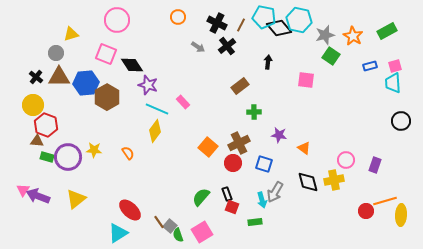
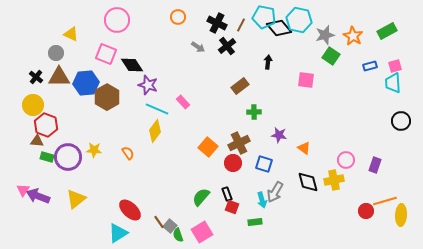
yellow triangle at (71, 34): rotated 42 degrees clockwise
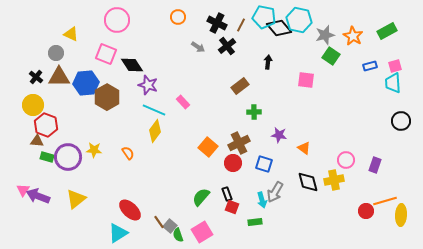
cyan line at (157, 109): moved 3 px left, 1 px down
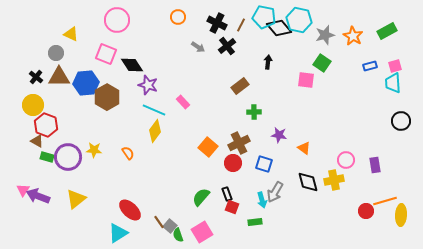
green square at (331, 56): moved 9 px left, 7 px down
brown triangle at (37, 141): rotated 24 degrees clockwise
purple rectangle at (375, 165): rotated 28 degrees counterclockwise
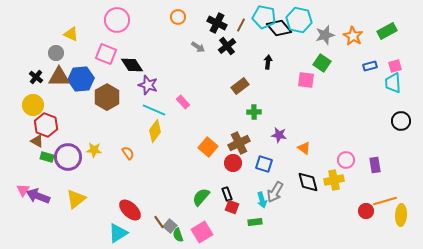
blue hexagon at (86, 83): moved 5 px left, 4 px up
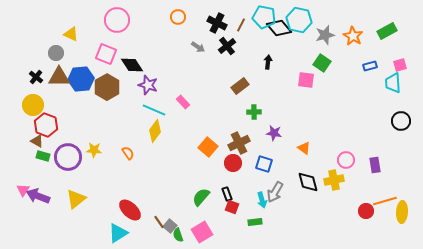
pink square at (395, 66): moved 5 px right, 1 px up
brown hexagon at (107, 97): moved 10 px up
purple star at (279, 135): moved 5 px left, 2 px up
green rectangle at (47, 157): moved 4 px left, 1 px up
yellow ellipse at (401, 215): moved 1 px right, 3 px up
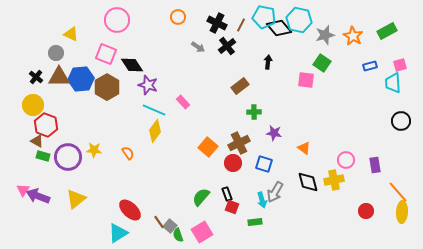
orange line at (385, 201): moved 13 px right, 9 px up; rotated 65 degrees clockwise
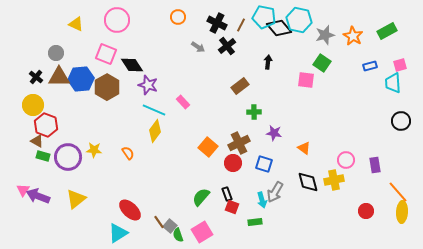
yellow triangle at (71, 34): moved 5 px right, 10 px up
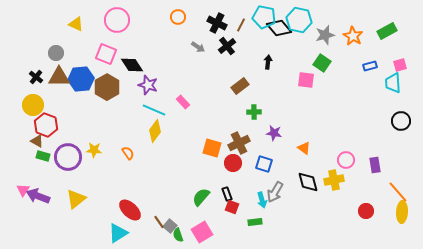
orange square at (208, 147): moved 4 px right, 1 px down; rotated 24 degrees counterclockwise
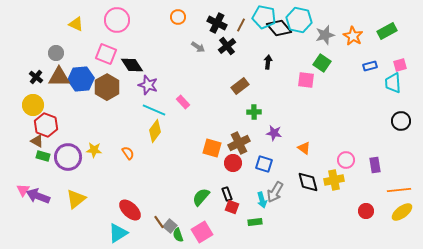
orange line at (398, 192): moved 1 px right, 2 px up; rotated 55 degrees counterclockwise
yellow ellipse at (402, 212): rotated 50 degrees clockwise
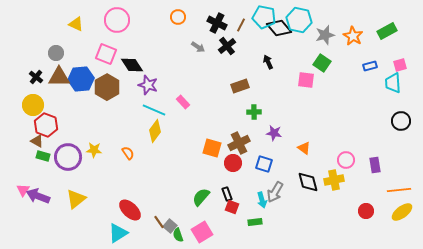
black arrow at (268, 62): rotated 32 degrees counterclockwise
brown rectangle at (240, 86): rotated 18 degrees clockwise
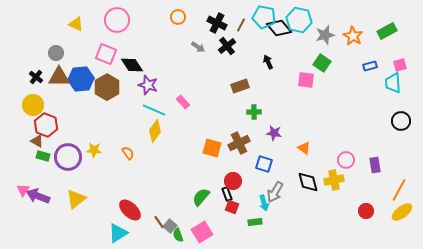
red circle at (233, 163): moved 18 px down
orange line at (399, 190): rotated 55 degrees counterclockwise
cyan arrow at (262, 200): moved 2 px right, 3 px down
